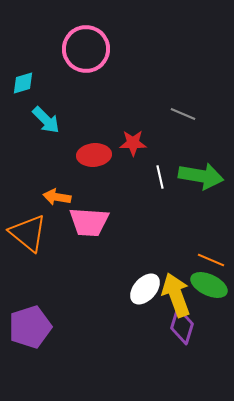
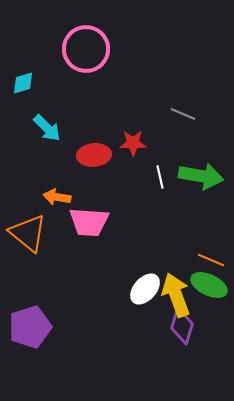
cyan arrow: moved 1 px right, 8 px down
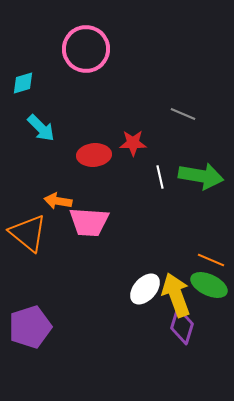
cyan arrow: moved 6 px left
orange arrow: moved 1 px right, 4 px down
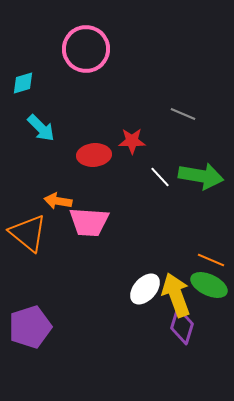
red star: moved 1 px left, 2 px up
white line: rotated 30 degrees counterclockwise
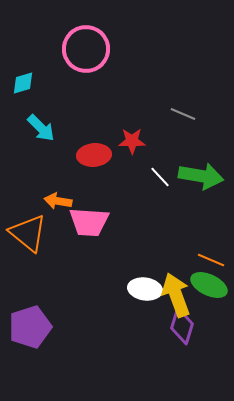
white ellipse: rotated 56 degrees clockwise
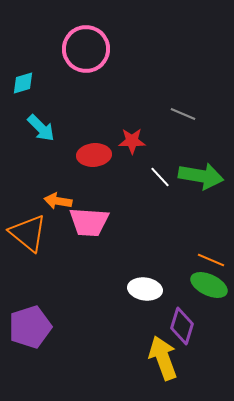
yellow arrow: moved 13 px left, 63 px down
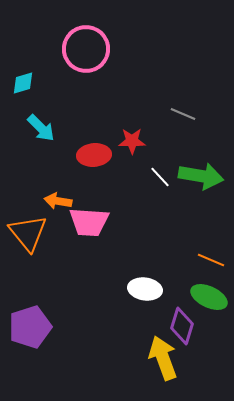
orange triangle: rotated 12 degrees clockwise
green ellipse: moved 12 px down
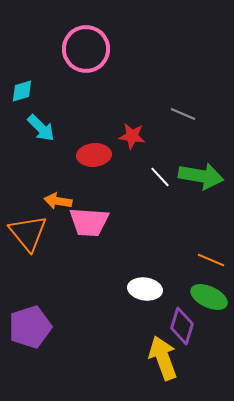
cyan diamond: moved 1 px left, 8 px down
red star: moved 5 px up; rotated 8 degrees clockwise
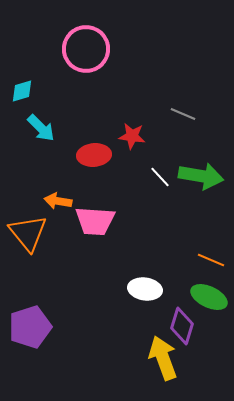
pink trapezoid: moved 6 px right, 1 px up
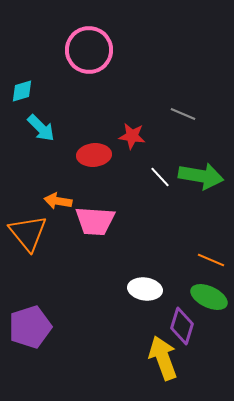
pink circle: moved 3 px right, 1 px down
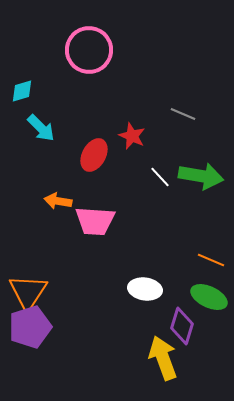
red star: rotated 16 degrees clockwise
red ellipse: rotated 56 degrees counterclockwise
orange triangle: moved 59 px down; rotated 12 degrees clockwise
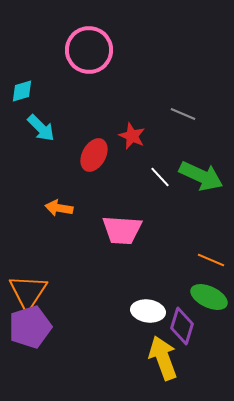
green arrow: rotated 15 degrees clockwise
orange arrow: moved 1 px right, 7 px down
pink trapezoid: moved 27 px right, 9 px down
white ellipse: moved 3 px right, 22 px down
